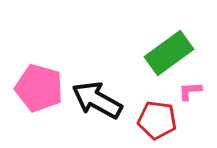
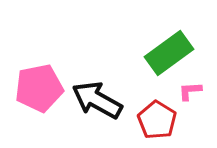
pink pentagon: rotated 27 degrees counterclockwise
red pentagon: rotated 24 degrees clockwise
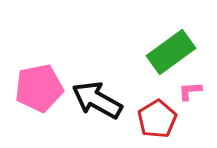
green rectangle: moved 2 px right, 1 px up
red pentagon: moved 1 px up; rotated 9 degrees clockwise
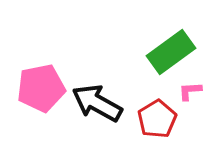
pink pentagon: moved 2 px right
black arrow: moved 3 px down
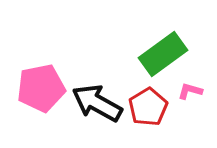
green rectangle: moved 8 px left, 2 px down
pink L-shape: rotated 20 degrees clockwise
red pentagon: moved 9 px left, 12 px up
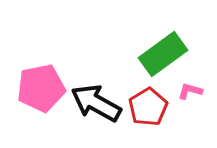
black arrow: moved 1 px left
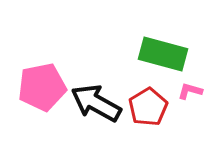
green rectangle: rotated 51 degrees clockwise
pink pentagon: moved 1 px right, 1 px up
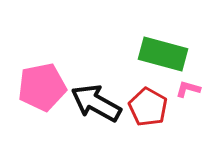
pink L-shape: moved 2 px left, 2 px up
red pentagon: rotated 12 degrees counterclockwise
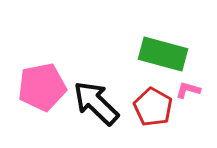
pink L-shape: moved 1 px down
black arrow: rotated 15 degrees clockwise
red pentagon: moved 5 px right
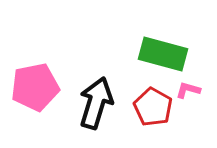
pink pentagon: moved 7 px left
black arrow: rotated 63 degrees clockwise
